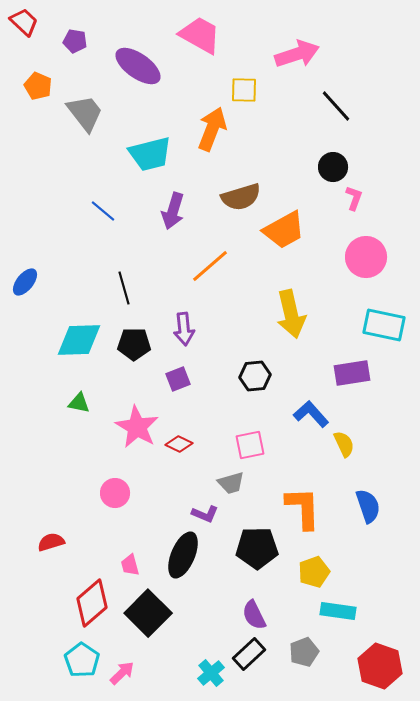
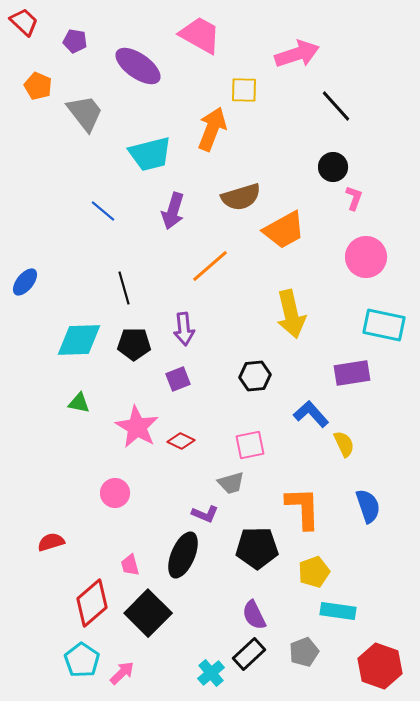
red diamond at (179, 444): moved 2 px right, 3 px up
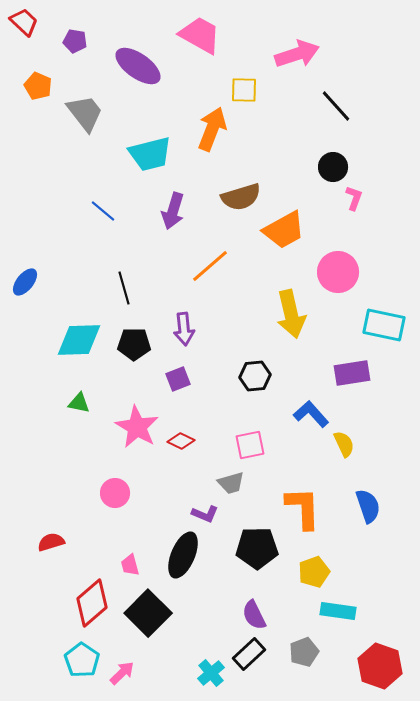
pink circle at (366, 257): moved 28 px left, 15 px down
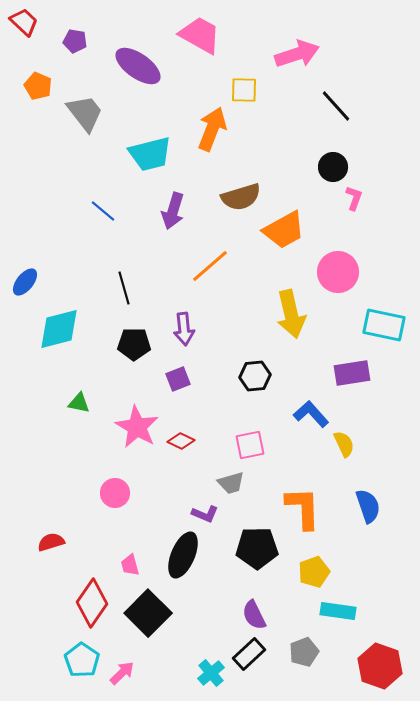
cyan diamond at (79, 340): moved 20 px left, 11 px up; rotated 12 degrees counterclockwise
red diamond at (92, 603): rotated 15 degrees counterclockwise
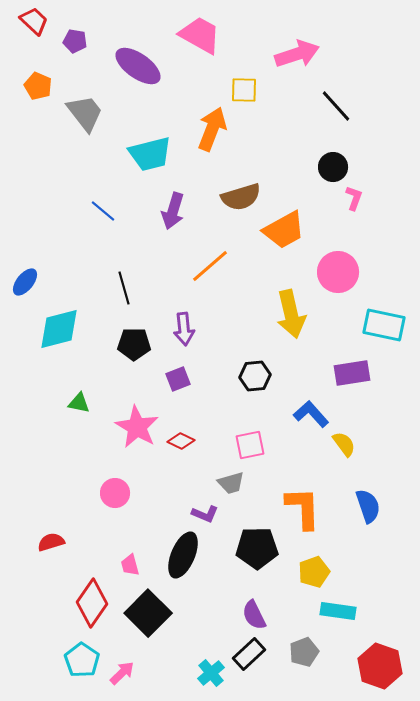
red trapezoid at (24, 22): moved 10 px right, 1 px up
yellow semicircle at (344, 444): rotated 12 degrees counterclockwise
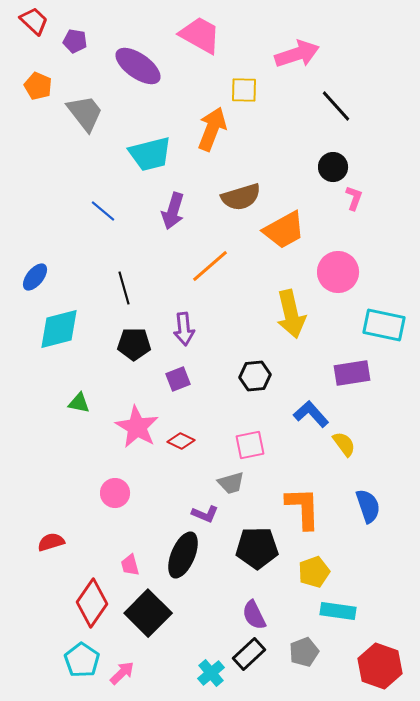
blue ellipse at (25, 282): moved 10 px right, 5 px up
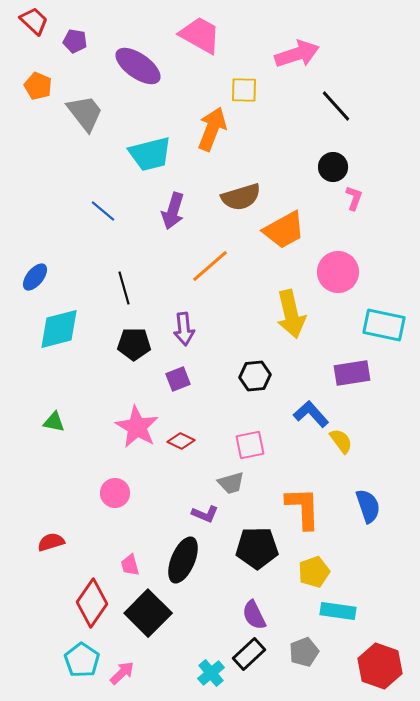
green triangle at (79, 403): moved 25 px left, 19 px down
yellow semicircle at (344, 444): moved 3 px left, 3 px up
black ellipse at (183, 555): moved 5 px down
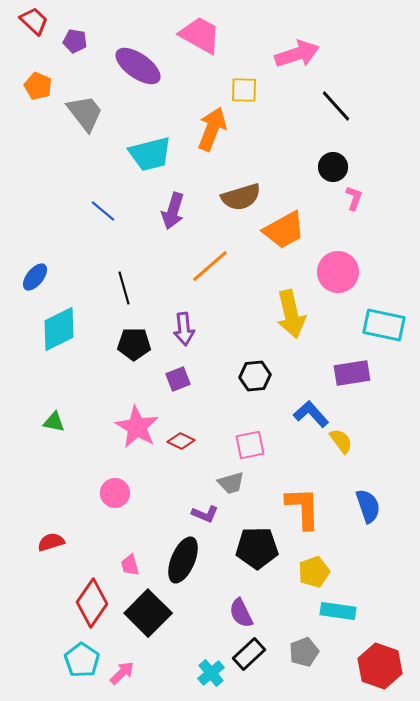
cyan diamond at (59, 329): rotated 12 degrees counterclockwise
purple semicircle at (254, 615): moved 13 px left, 2 px up
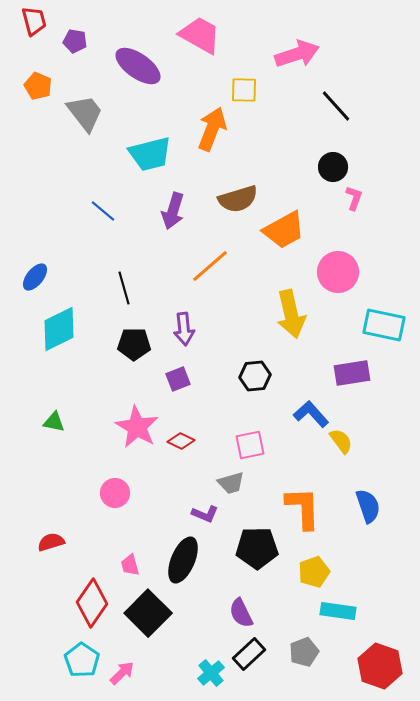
red trapezoid at (34, 21): rotated 32 degrees clockwise
brown semicircle at (241, 197): moved 3 px left, 2 px down
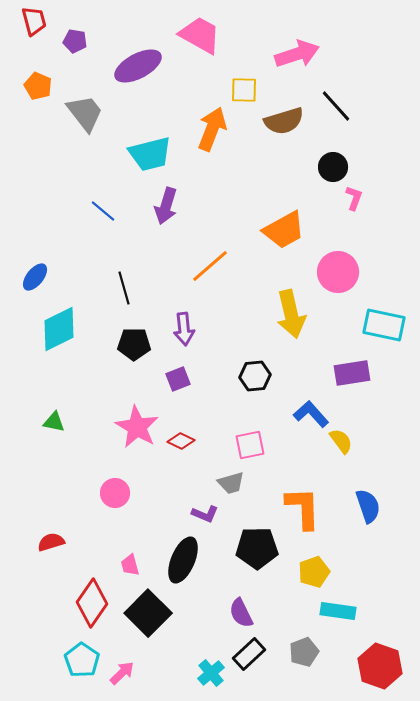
purple ellipse at (138, 66): rotated 63 degrees counterclockwise
brown semicircle at (238, 199): moved 46 px right, 78 px up
purple arrow at (173, 211): moved 7 px left, 5 px up
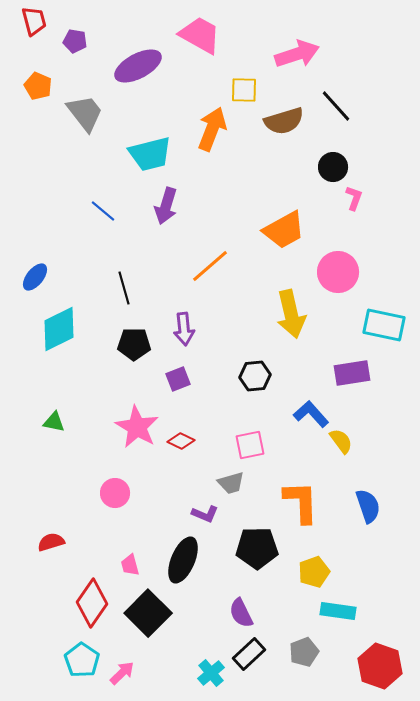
orange L-shape at (303, 508): moved 2 px left, 6 px up
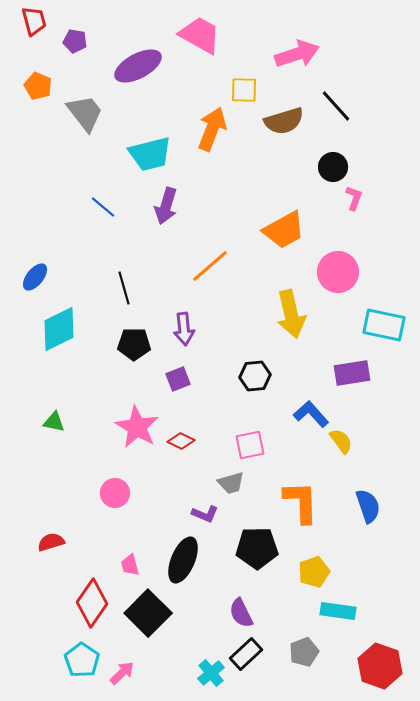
blue line at (103, 211): moved 4 px up
black rectangle at (249, 654): moved 3 px left
